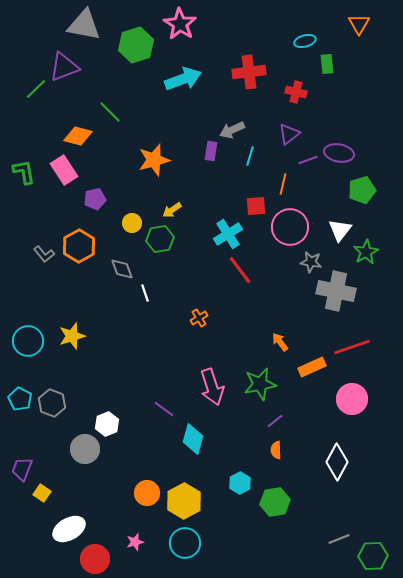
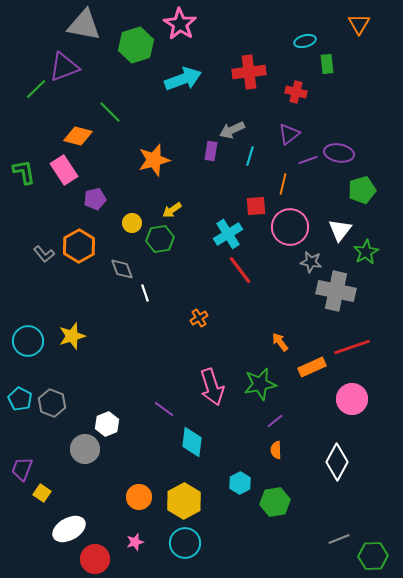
cyan diamond at (193, 439): moved 1 px left, 3 px down; rotated 8 degrees counterclockwise
orange circle at (147, 493): moved 8 px left, 4 px down
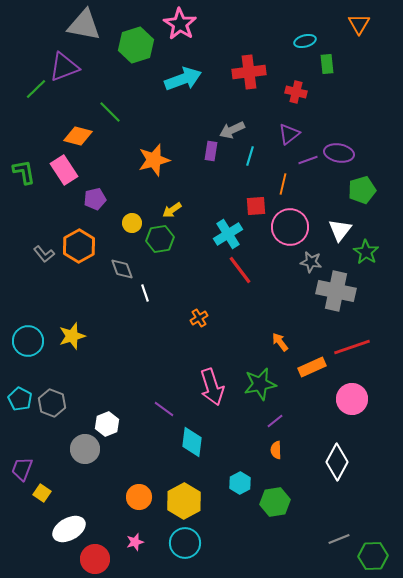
green star at (366, 252): rotated 10 degrees counterclockwise
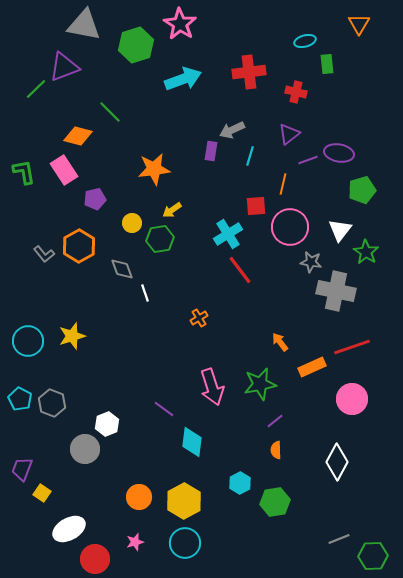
orange star at (154, 160): moved 9 px down; rotated 8 degrees clockwise
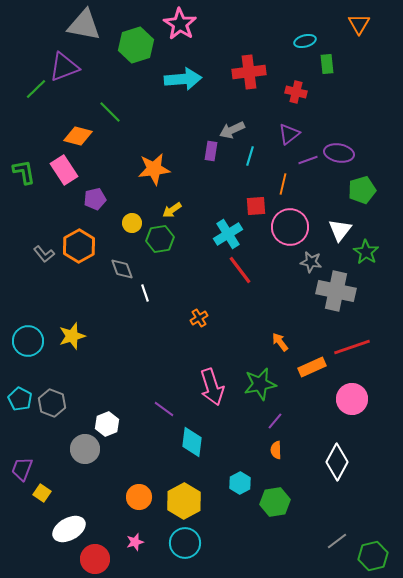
cyan arrow at (183, 79): rotated 15 degrees clockwise
purple line at (275, 421): rotated 12 degrees counterclockwise
gray line at (339, 539): moved 2 px left, 2 px down; rotated 15 degrees counterclockwise
green hexagon at (373, 556): rotated 12 degrees counterclockwise
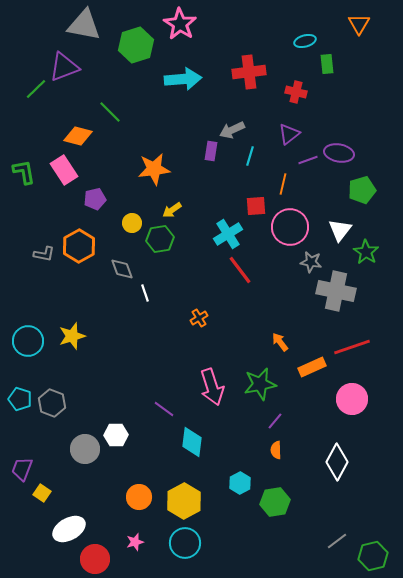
gray L-shape at (44, 254): rotated 40 degrees counterclockwise
cyan pentagon at (20, 399): rotated 10 degrees counterclockwise
white hexagon at (107, 424): moved 9 px right, 11 px down; rotated 20 degrees clockwise
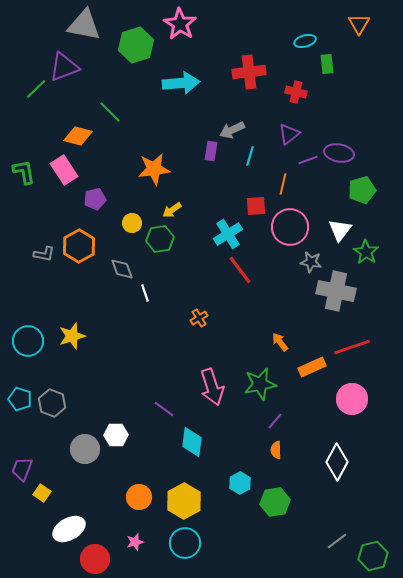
cyan arrow at (183, 79): moved 2 px left, 4 px down
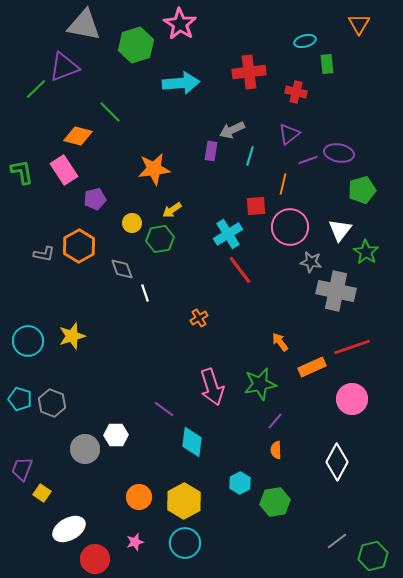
green L-shape at (24, 172): moved 2 px left
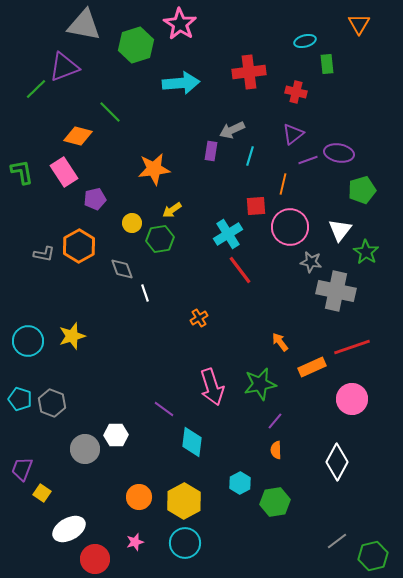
purple triangle at (289, 134): moved 4 px right
pink rectangle at (64, 170): moved 2 px down
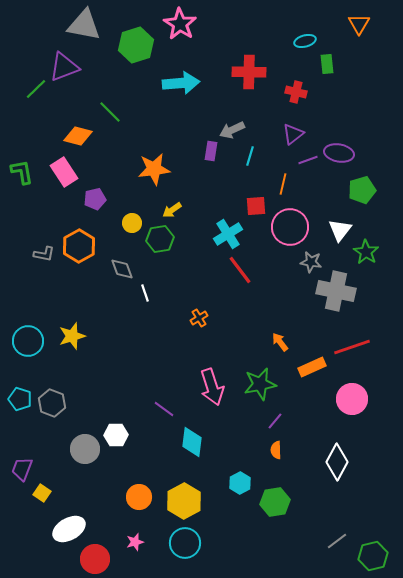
red cross at (249, 72): rotated 8 degrees clockwise
